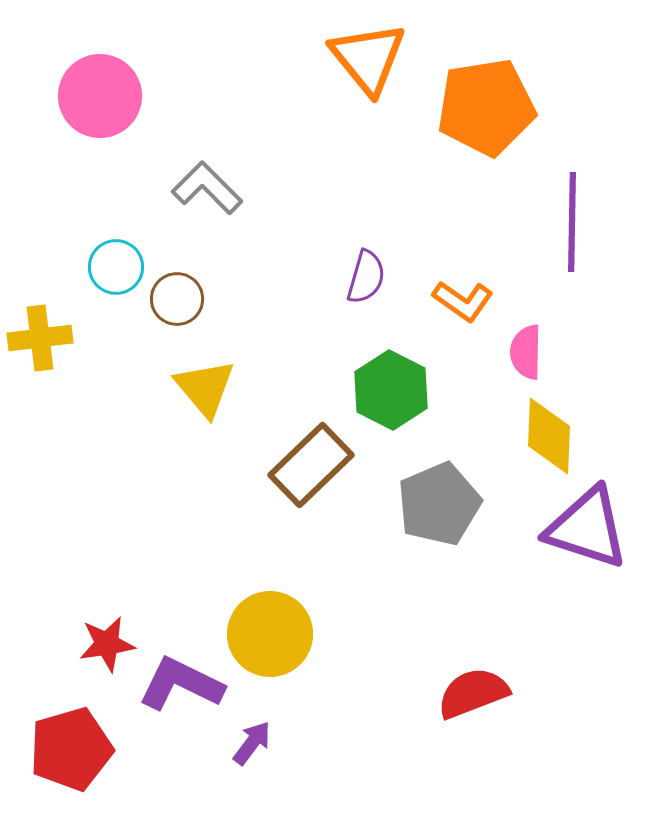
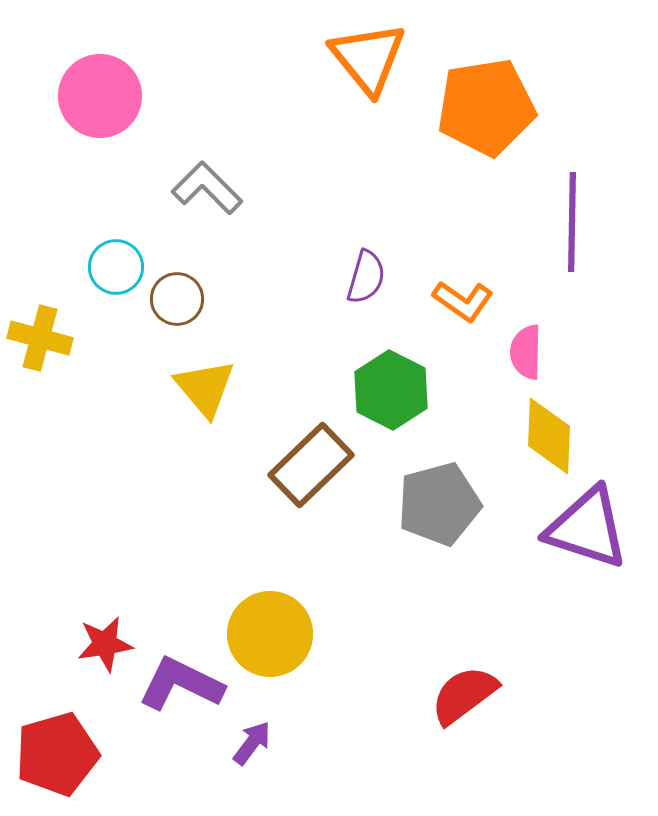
yellow cross: rotated 22 degrees clockwise
gray pentagon: rotated 8 degrees clockwise
red star: moved 2 px left
red semicircle: moved 9 px left, 2 px down; rotated 16 degrees counterclockwise
red pentagon: moved 14 px left, 5 px down
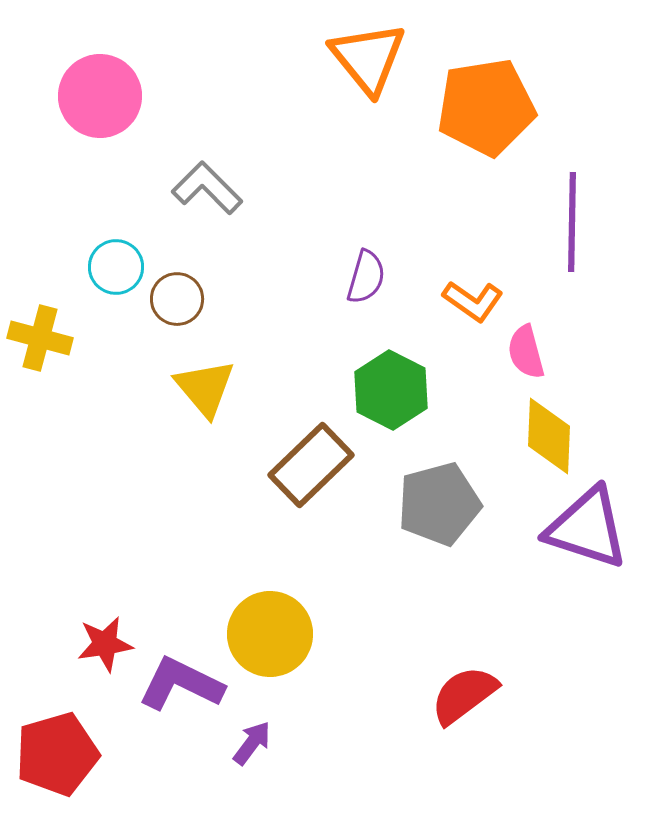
orange L-shape: moved 10 px right
pink semicircle: rotated 16 degrees counterclockwise
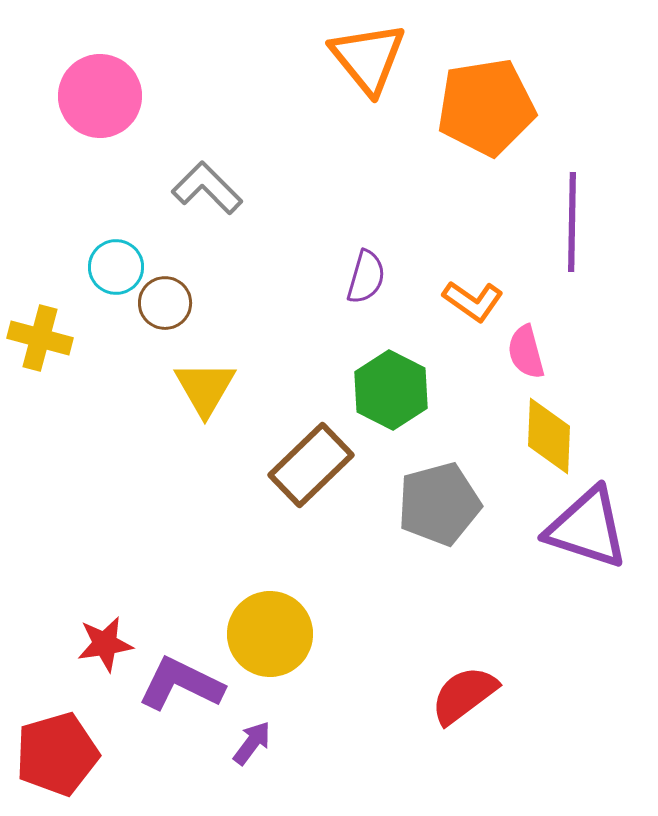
brown circle: moved 12 px left, 4 px down
yellow triangle: rotated 10 degrees clockwise
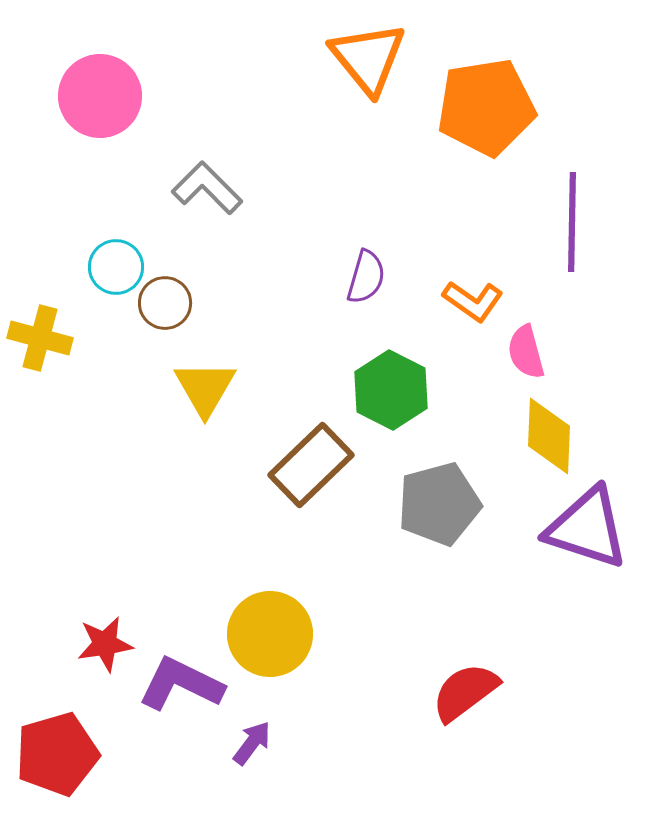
red semicircle: moved 1 px right, 3 px up
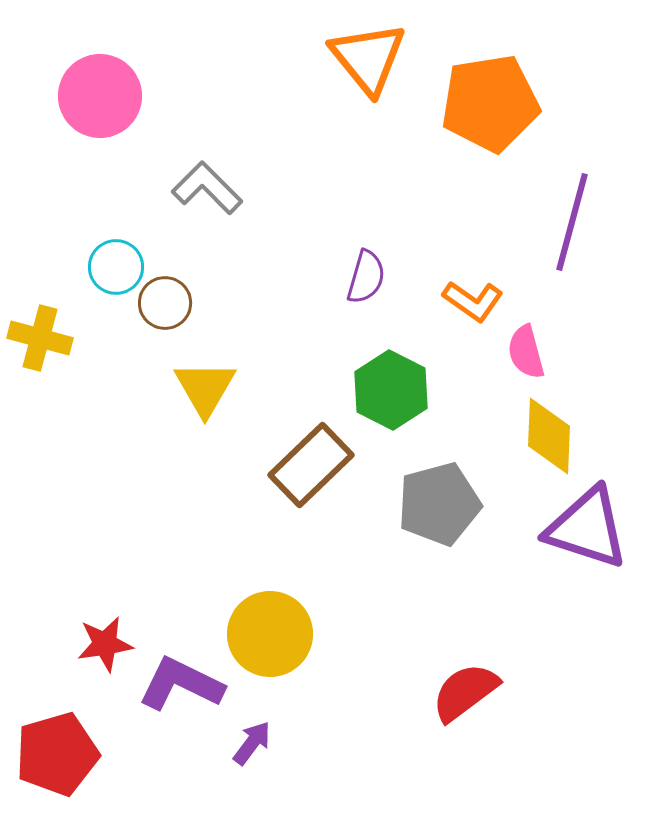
orange pentagon: moved 4 px right, 4 px up
purple line: rotated 14 degrees clockwise
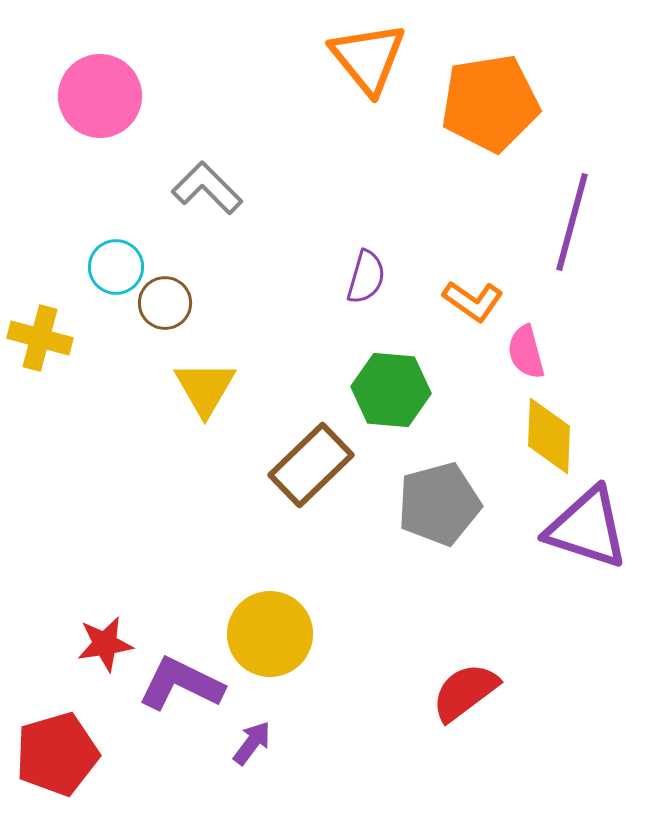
green hexagon: rotated 22 degrees counterclockwise
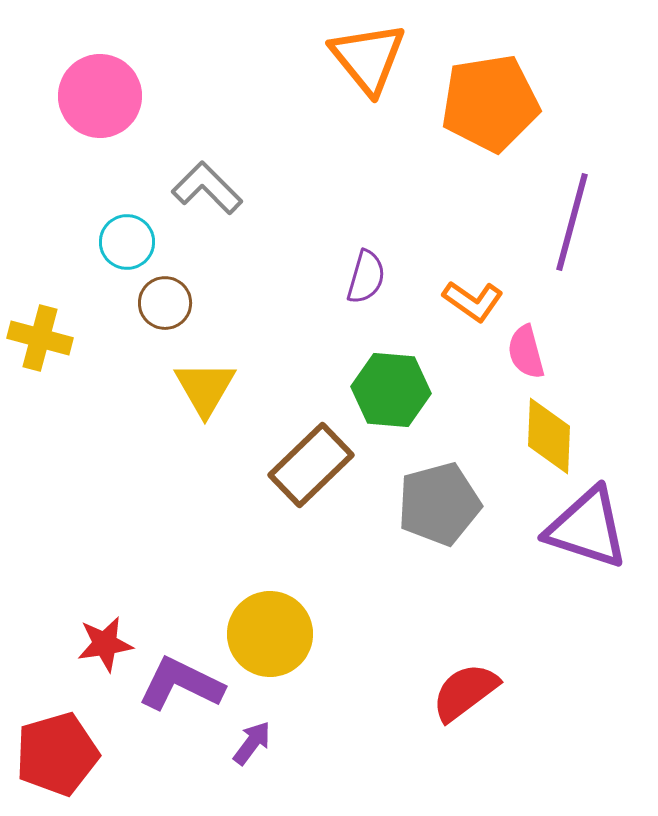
cyan circle: moved 11 px right, 25 px up
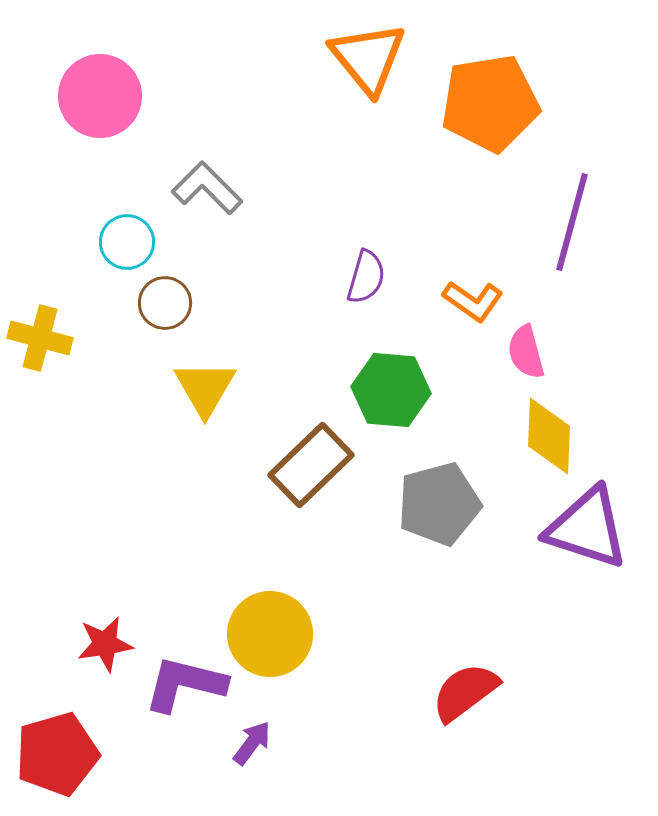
purple L-shape: moved 4 px right; rotated 12 degrees counterclockwise
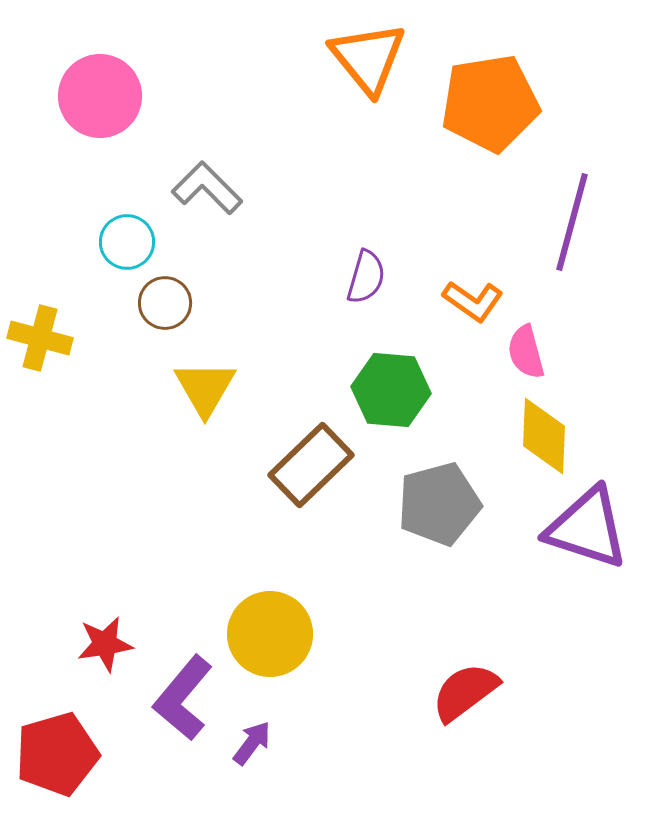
yellow diamond: moved 5 px left
purple L-shape: moved 2 px left, 14 px down; rotated 64 degrees counterclockwise
